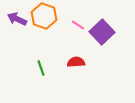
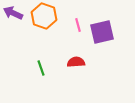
purple arrow: moved 4 px left, 6 px up
pink line: rotated 40 degrees clockwise
purple square: rotated 30 degrees clockwise
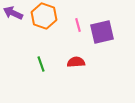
green line: moved 4 px up
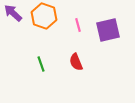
purple arrow: rotated 18 degrees clockwise
purple square: moved 6 px right, 2 px up
red semicircle: rotated 108 degrees counterclockwise
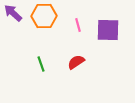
orange hexagon: rotated 20 degrees counterclockwise
purple square: rotated 15 degrees clockwise
red semicircle: rotated 78 degrees clockwise
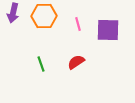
purple arrow: rotated 120 degrees counterclockwise
pink line: moved 1 px up
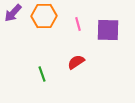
purple arrow: rotated 30 degrees clockwise
green line: moved 1 px right, 10 px down
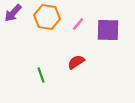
orange hexagon: moved 3 px right, 1 px down; rotated 10 degrees clockwise
pink line: rotated 56 degrees clockwise
green line: moved 1 px left, 1 px down
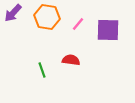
red semicircle: moved 5 px left, 2 px up; rotated 42 degrees clockwise
green line: moved 1 px right, 5 px up
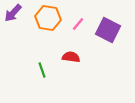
orange hexagon: moved 1 px right, 1 px down
purple square: rotated 25 degrees clockwise
red semicircle: moved 3 px up
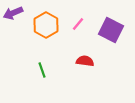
purple arrow: rotated 24 degrees clockwise
orange hexagon: moved 2 px left, 7 px down; rotated 20 degrees clockwise
purple square: moved 3 px right
red semicircle: moved 14 px right, 4 px down
